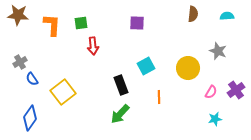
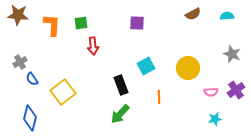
brown semicircle: rotated 56 degrees clockwise
gray star: moved 14 px right, 3 px down
pink semicircle: rotated 56 degrees clockwise
blue diamond: rotated 20 degrees counterclockwise
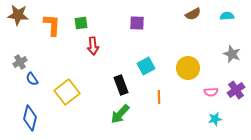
yellow square: moved 4 px right
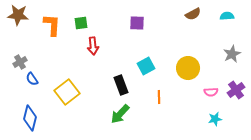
gray star: rotated 24 degrees clockwise
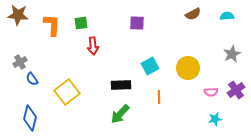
cyan square: moved 4 px right
black rectangle: rotated 72 degrees counterclockwise
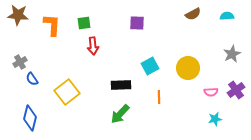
green square: moved 3 px right
